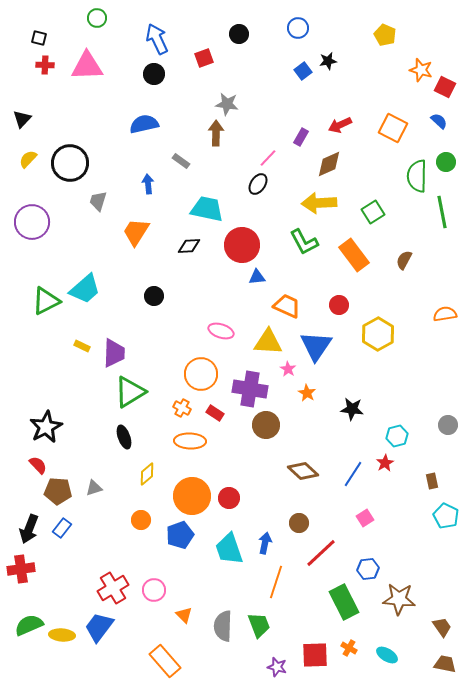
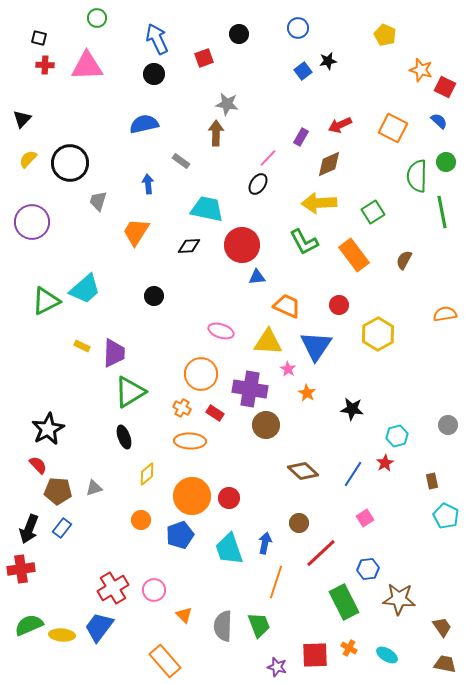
black star at (46, 427): moved 2 px right, 2 px down
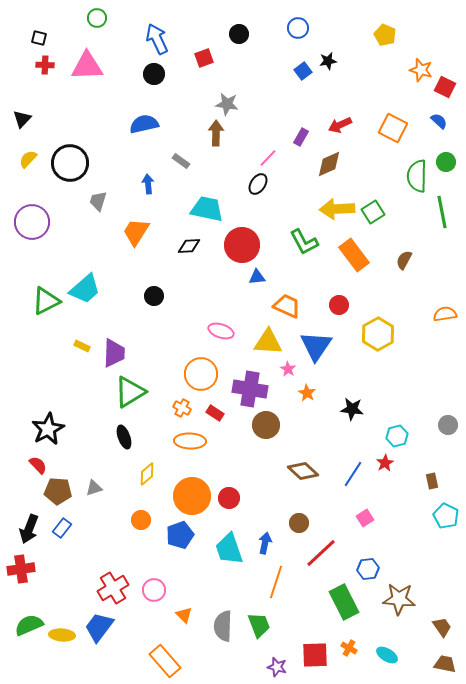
yellow arrow at (319, 203): moved 18 px right, 6 px down
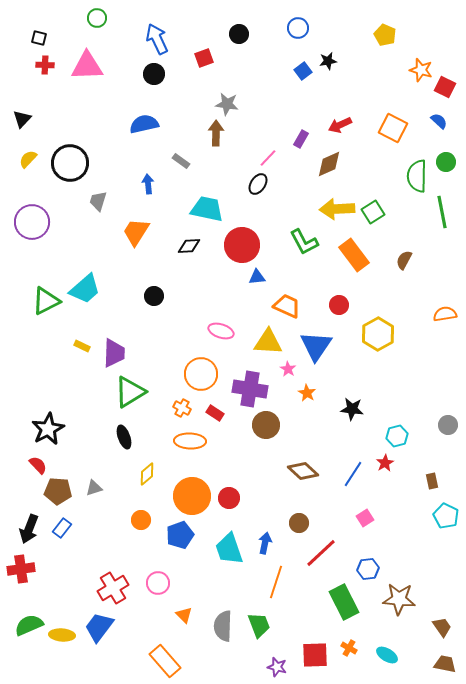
purple rectangle at (301, 137): moved 2 px down
pink circle at (154, 590): moved 4 px right, 7 px up
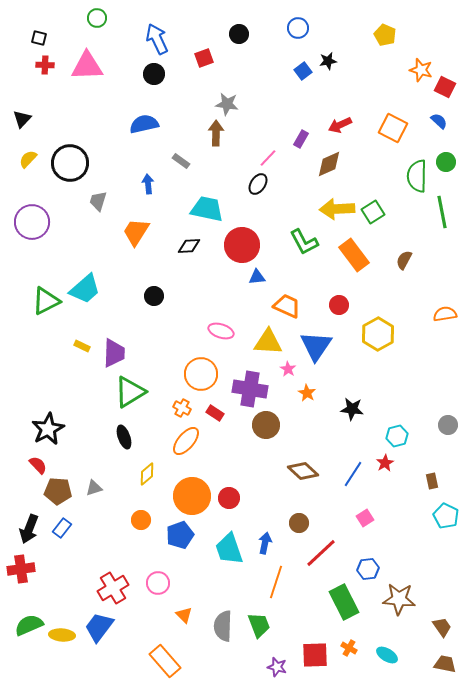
orange ellipse at (190, 441): moved 4 px left; rotated 52 degrees counterclockwise
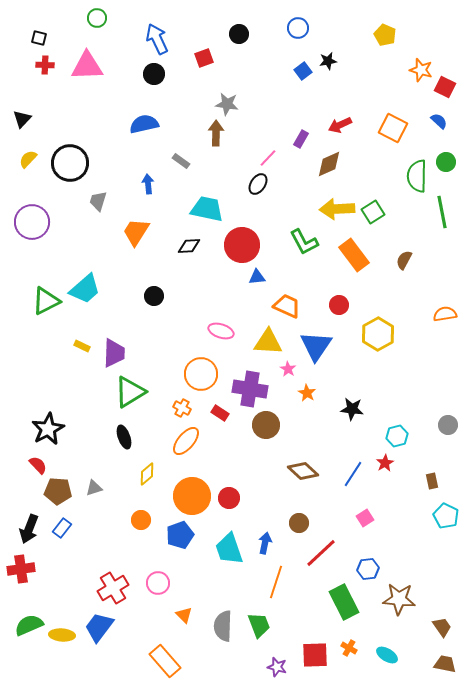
red rectangle at (215, 413): moved 5 px right
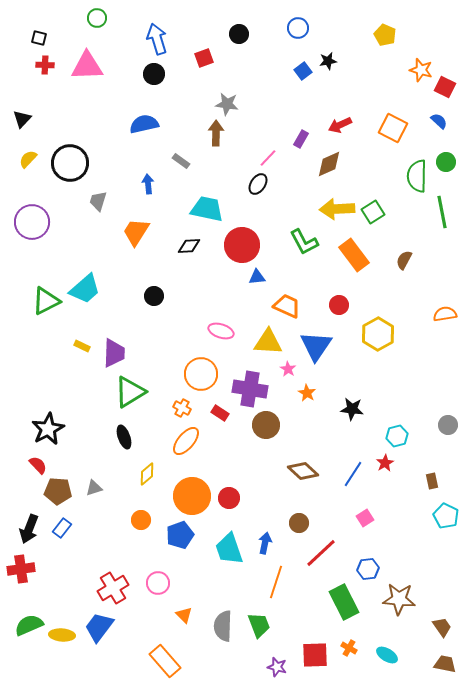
blue arrow at (157, 39): rotated 8 degrees clockwise
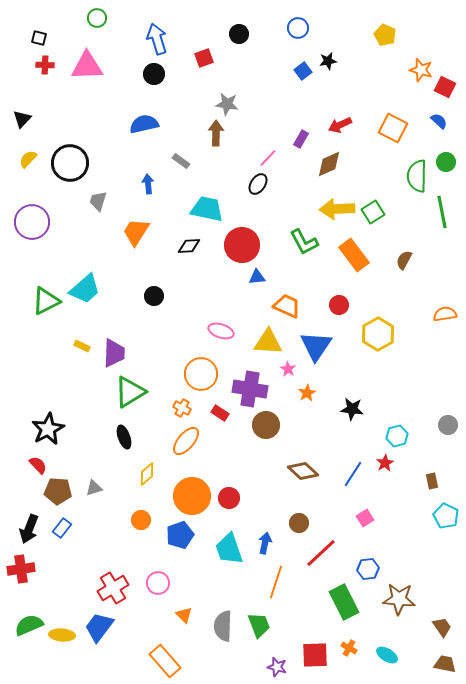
orange star at (307, 393): rotated 12 degrees clockwise
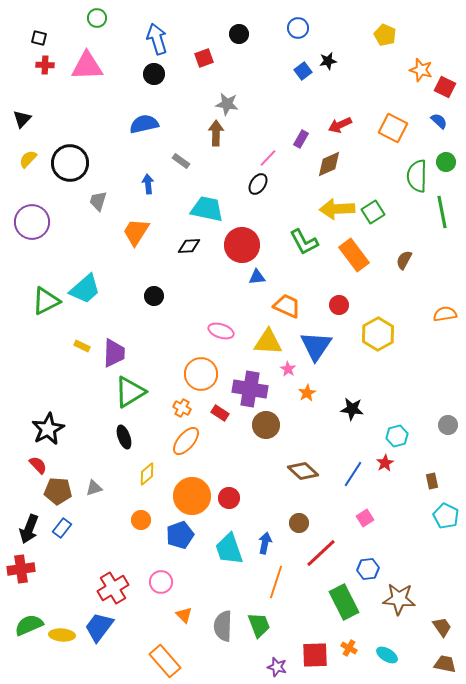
pink circle at (158, 583): moved 3 px right, 1 px up
